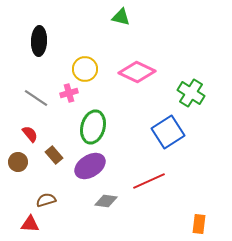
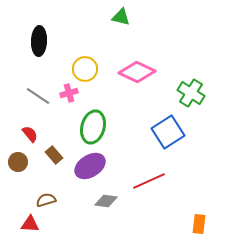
gray line: moved 2 px right, 2 px up
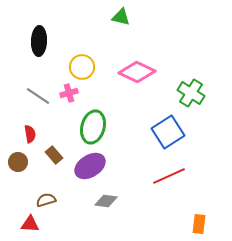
yellow circle: moved 3 px left, 2 px up
red semicircle: rotated 30 degrees clockwise
red line: moved 20 px right, 5 px up
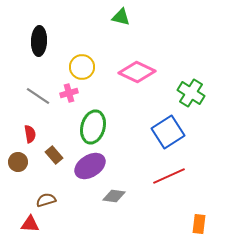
gray diamond: moved 8 px right, 5 px up
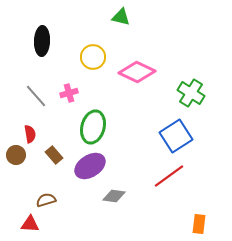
black ellipse: moved 3 px right
yellow circle: moved 11 px right, 10 px up
gray line: moved 2 px left; rotated 15 degrees clockwise
blue square: moved 8 px right, 4 px down
brown circle: moved 2 px left, 7 px up
red line: rotated 12 degrees counterclockwise
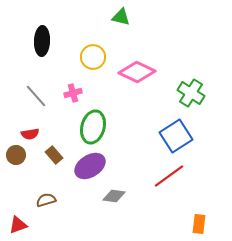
pink cross: moved 4 px right
red semicircle: rotated 90 degrees clockwise
red triangle: moved 12 px left, 1 px down; rotated 24 degrees counterclockwise
